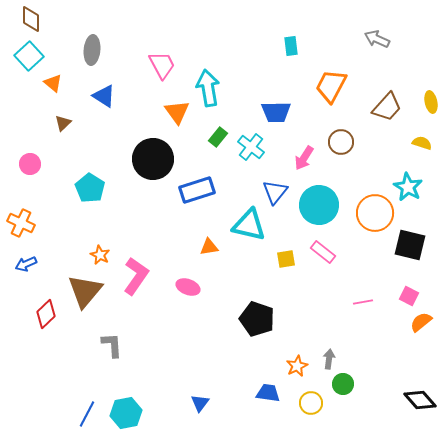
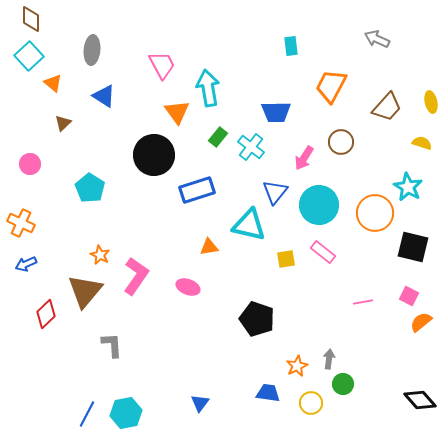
black circle at (153, 159): moved 1 px right, 4 px up
black square at (410, 245): moved 3 px right, 2 px down
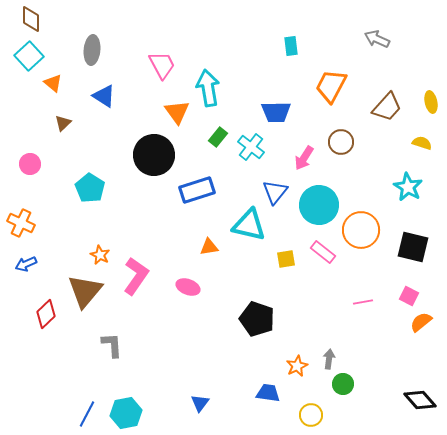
orange circle at (375, 213): moved 14 px left, 17 px down
yellow circle at (311, 403): moved 12 px down
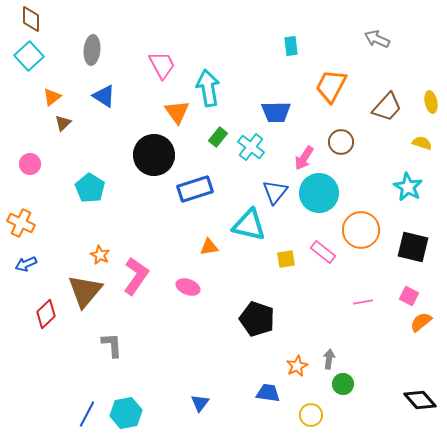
orange triangle at (53, 83): moved 1 px left, 14 px down; rotated 42 degrees clockwise
blue rectangle at (197, 190): moved 2 px left, 1 px up
cyan circle at (319, 205): moved 12 px up
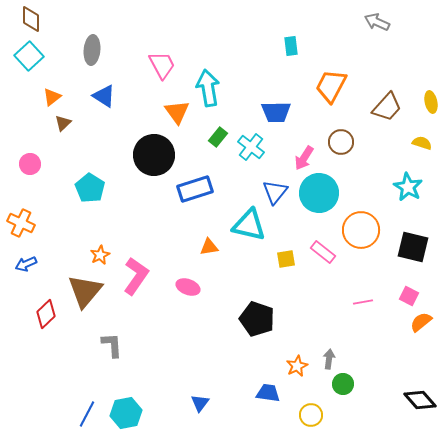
gray arrow at (377, 39): moved 17 px up
orange star at (100, 255): rotated 18 degrees clockwise
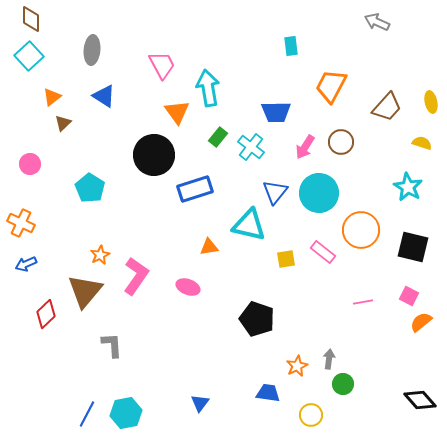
pink arrow at (304, 158): moved 1 px right, 11 px up
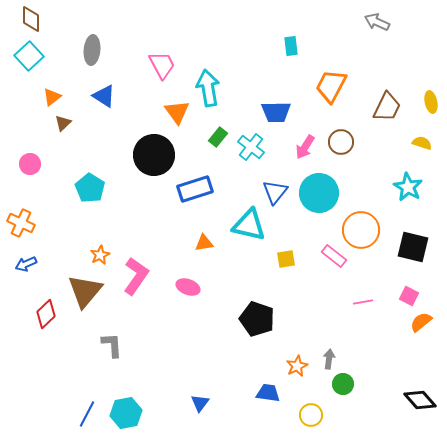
brown trapezoid at (387, 107): rotated 16 degrees counterclockwise
orange triangle at (209, 247): moved 5 px left, 4 px up
pink rectangle at (323, 252): moved 11 px right, 4 px down
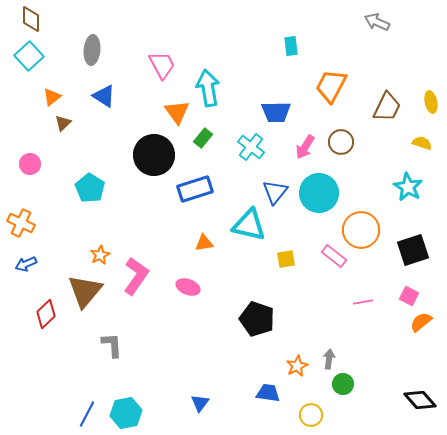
green rectangle at (218, 137): moved 15 px left, 1 px down
black square at (413, 247): moved 3 px down; rotated 32 degrees counterclockwise
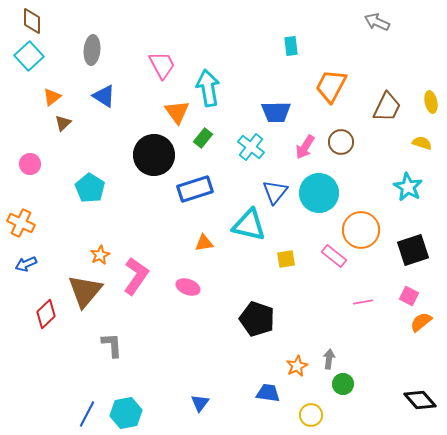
brown diamond at (31, 19): moved 1 px right, 2 px down
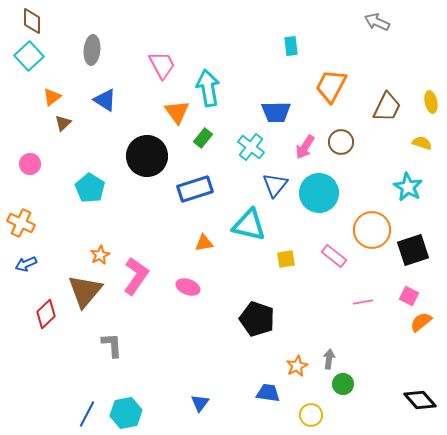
blue triangle at (104, 96): moved 1 px right, 4 px down
black circle at (154, 155): moved 7 px left, 1 px down
blue triangle at (275, 192): moved 7 px up
orange circle at (361, 230): moved 11 px right
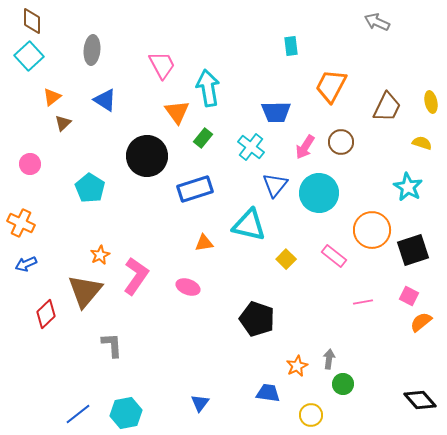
yellow square at (286, 259): rotated 36 degrees counterclockwise
blue line at (87, 414): moved 9 px left; rotated 24 degrees clockwise
